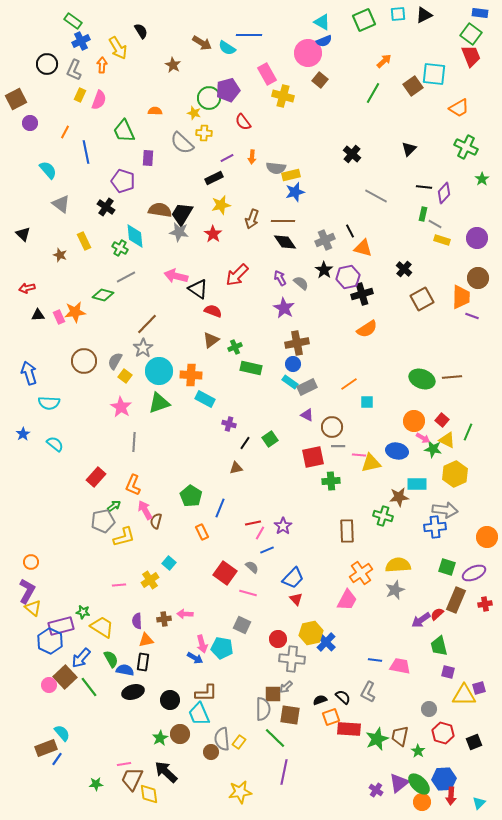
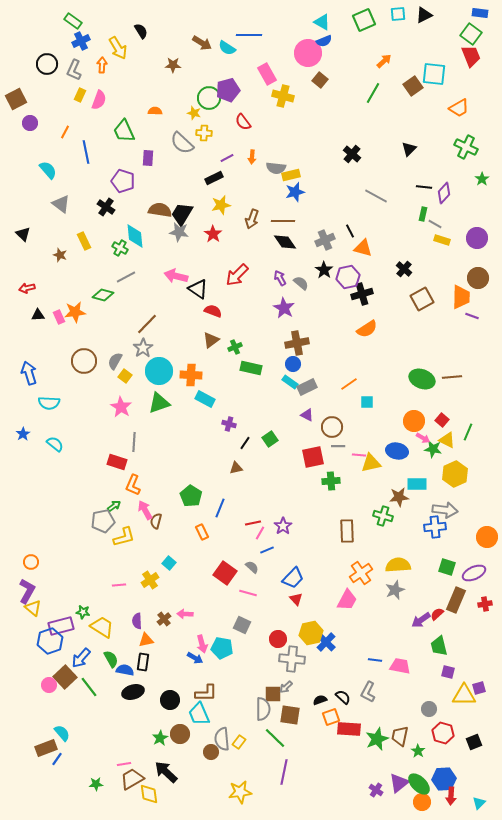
brown star at (173, 65): rotated 28 degrees counterclockwise
red rectangle at (96, 477): moved 21 px right, 15 px up; rotated 66 degrees clockwise
brown cross at (164, 619): rotated 32 degrees counterclockwise
blue hexagon at (50, 641): rotated 15 degrees clockwise
brown trapezoid at (132, 779): rotated 35 degrees clockwise
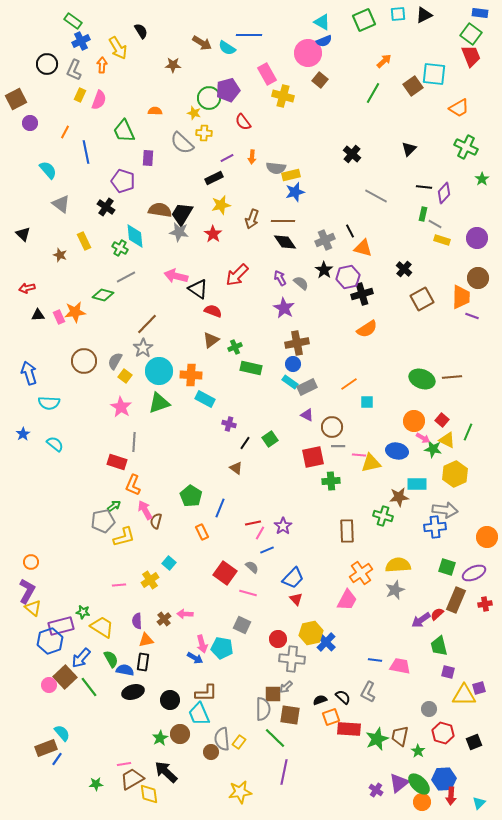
brown triangle at (236, 468): rotated 48 degrees clockwise
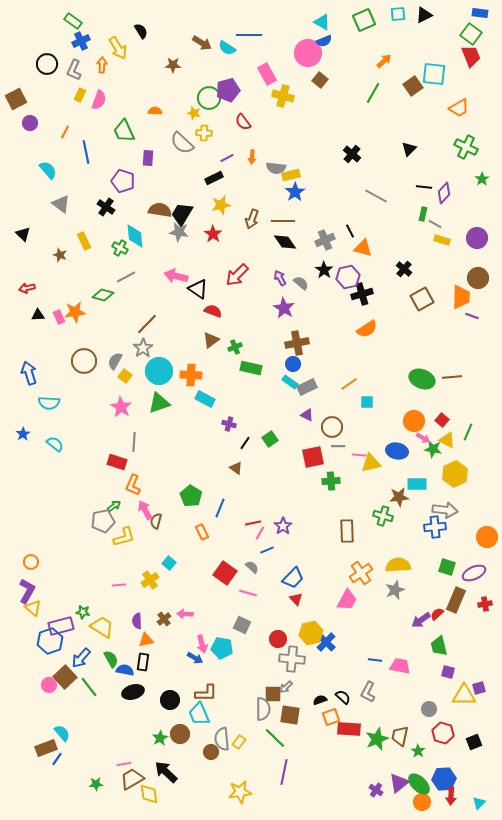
blue star at (295, 192): rotated 18 degrees counterclockwise
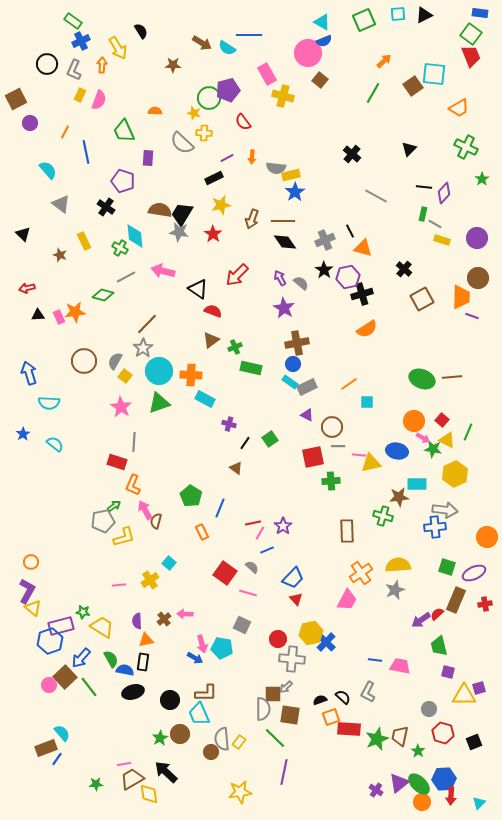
pink arrow at (176, 276): moved 13 px left, 5 px up
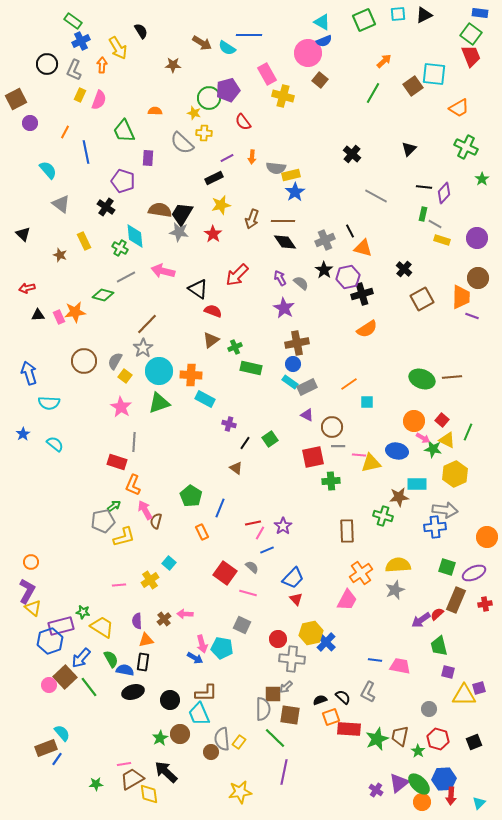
red hexagon at (443, 733): moved 5 px left, 6 px down
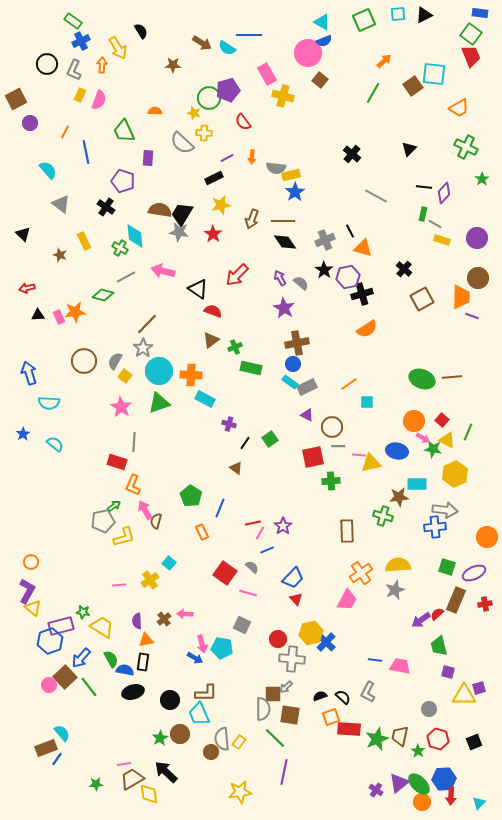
black semicircle at (320, 700): moved 4 px up
